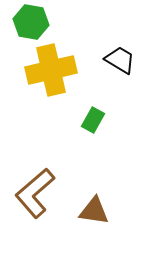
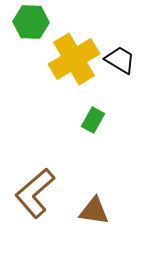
green hexagon: rotated 8 degrees counterclockwise
yellow cross: moved 23 px right, 11 px up; rotated 18 degrees counterclockwise
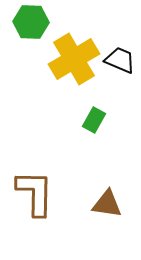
black trapezoid: rotated 8 degrees counterclockwise
green rectangle: moved 1 px right
brown L-shape: rotated 132 degrees clockwise
brown triangle: moved 13 px right, 7 px up
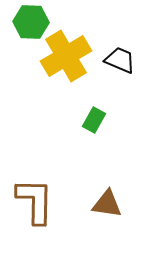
yellow cross: moved 8 px left, 3 px up
brown L-shape: moved 8 px down
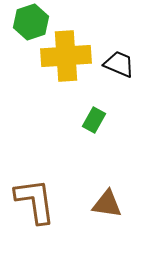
green hexagon: rotated 20 degrees counterclockwise
yellow cross: rotated 27 degrees clockwise
black trapezoid: moved 1 px left, 4 px down
brown L-shape: rotated 9 degrees counterclockwise
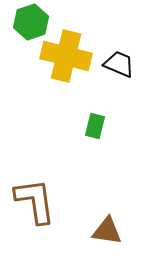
yellow cross: rotated 18 degrees clockwise
green rectangle: moved 1 px right, 6 px down; rotated 15 degrees counterclockwise
brown triangle: moved 27 px down
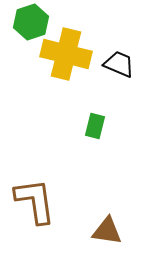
yellow cross: moved 2 px up
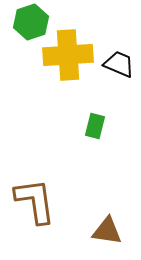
yellow cross: moved 2 px right, 1 px down; rotated 18 degrees counterclockwise
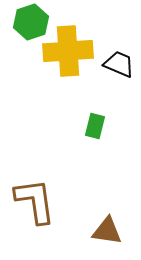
yellow cross: moved 4 px up
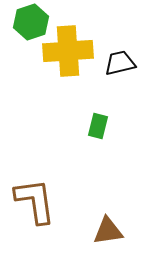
black trapezoid: moved 1 px right, 1 px up; rotated 36 degrees counterclockwise
green rectangle: moved 3 px right
brown triangle: moved 1 px right; rotated 16 degrees counterclockwise
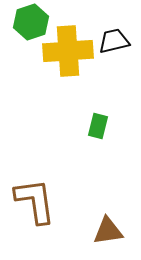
black trapezoid: moved 6 px left, 22 px up
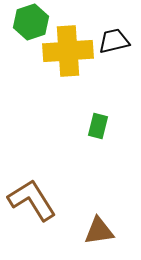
brown L-shape: moved 3 px left, 1 px up; rotated 24 degrees counterclockwise
brown triangle: moved 9 px left
